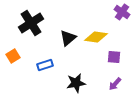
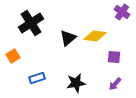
yellow diamond: moved 1 px left, 1 px up
blue rectangle: moved 8 px left, 13 px down
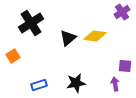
purple cross: rotated 21 degrees clockwise
purple square: moved 11 px right, 9 px down
blue rectangle: moved 2 px right, 7 px down
purple arrow: rotated 128 degrees clockwise
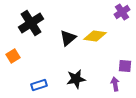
black star: moved 4 px up
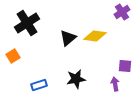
black cross: moved 4 px left
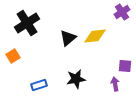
yellow diamond: rotated 15 degrees counterclockwise
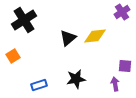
black cross: moved 3 px left, 3 px up
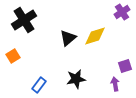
yellow diamond: rotated 10 degrees counterclockwise
purple square: rotated 24 degrees counterclockwise
blue rectangle: rotated 35 degrees counterclockwise
